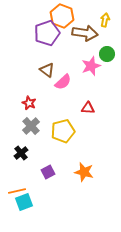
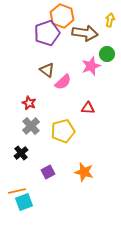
yellow arrow: moved 5 px right
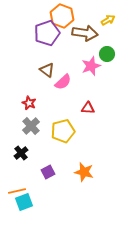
yellow arrow: moved 2 px left; rotated 48 degrees clockwise
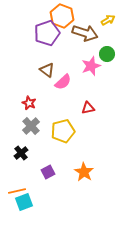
brown arrow: rotated 10 degrees clockwise
red triangle: rotated 16 degrees counterclockwise
orange star: rotated 18 degrees clockwise
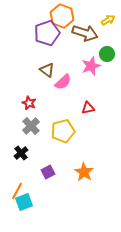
orange line: rotated 48 degrees counterclockwise
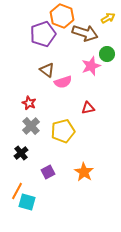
yellow arrow: moved 2 px up
purple pentagon: moved 4 px left, 1 px down
pink semicircle: rotated 24 degrees clockwise
cyan square: moved 3 px right; rotated 36 degrees clockwise
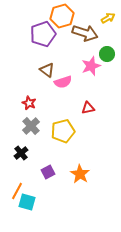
orange hexagon: rotated 25 degrees clockwise
orange star: moved 4 px left, 2 px down
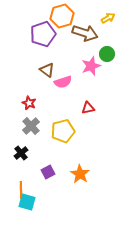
orange line: moved 4 px right, 1 px up; rotated 30 degrees counterclockwise
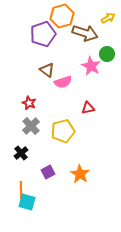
pink star: rotated 24 degrees counterclockwise
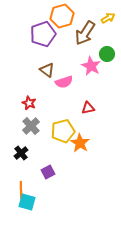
brown arrow: rotated 105 degrees clockwise
pink semicircle: moved 1 px right
orange star: moved 31 px up
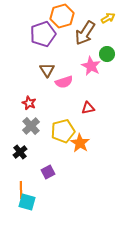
brown triangle: rotated 21 degrees clockwise
black cross: moved 1 px left, 1 px up
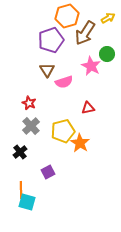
orange hexagon: moved 5 px right
purple pentagon: moved 8 px right, 6 px down
